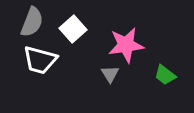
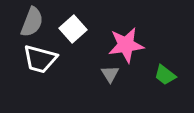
white trapezoid: moved 1 px up
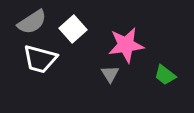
gray semicircle: rotated 36 degrees clockwise
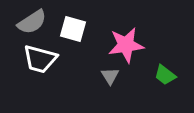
white square: rotated 32 degrees counterclockwise
gray triangle: moved 2 px down
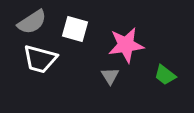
white square: moved 2 px right
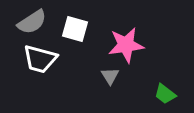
green trapezoid: moved 19 px down
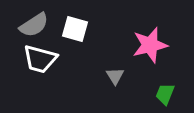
gray semicircle: moved 2 px right, 3 px down
pink star: moved 24 px right; rotated 6 degrees counterclockwise
gray triangle: moved 5 px right
green trapezoid: rotated 75 degrees clockwise
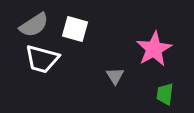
pink star: moved 4 px right, 4 px down; rotated 15 degrees counterclockwise
white trapezoid: moved 2 px right
green trapezoid: rotated 15 degrees counterclockwise
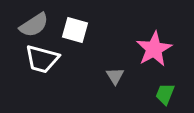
white square: moved 1 px down
green trapezoid: rotated 15 degrees clockwise
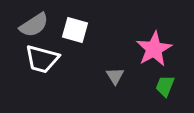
green trapezoid: moved 8 px up
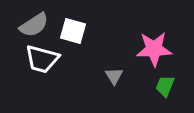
white square: moved 2 px left, 1 px down
pink star: rotated 27 degrees clockwise
gray triangle: moved 1 px left
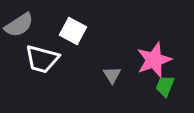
gray semicircle: moved 15 px left
white square: rotated 12 degrees clockwise
pink star: moved 11 px down; rotated 18 degrees counterclockwise
gray triangle: moved 2 px left, 1 px up
